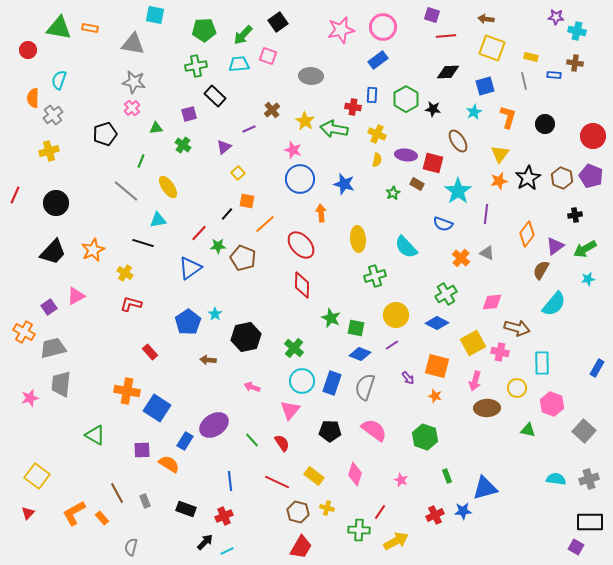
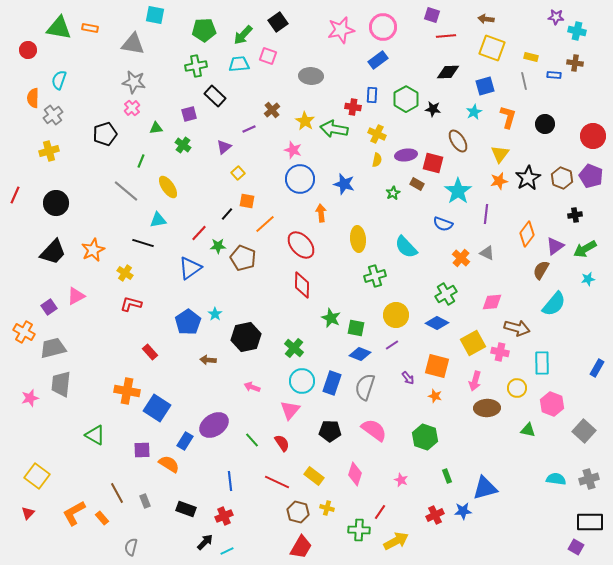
purple ellipse at (406, 155): rotated 15 degrees counterclockwise
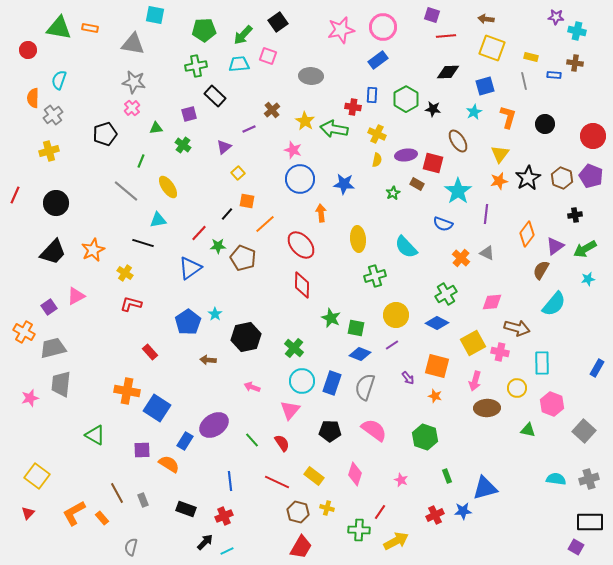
blue star at (344, 184): rotated 10 degrees counterclockwise
gray rectangle at (145, 501): moved 2 px left, 1 px up
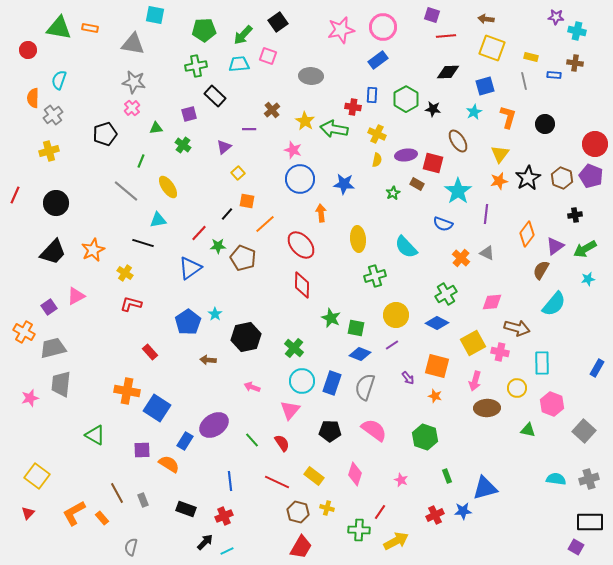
purple line at (249, 129): rotated 24 degrees clockwise
red circle at (593, 136): moved 2 px right, 8 px down
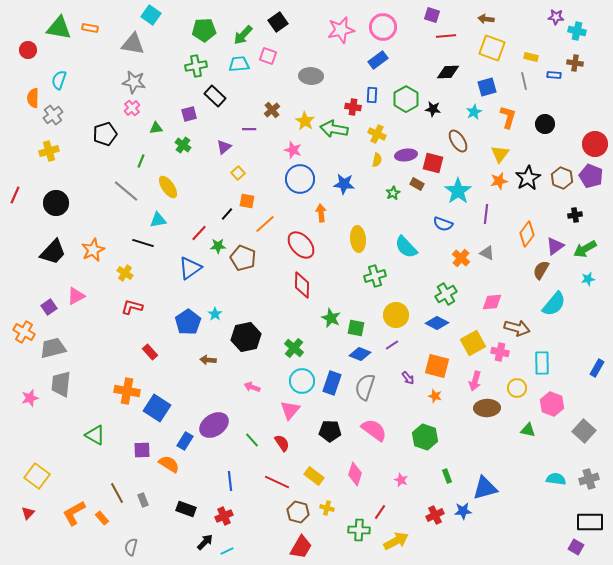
cyan square at (155, 15): moved 4 px left; rotated 24 degrees clockwise
blue square at (485, 86): moved 2 px right, 1 px down
red L-shape at (131, 304): moved 1 px right, 3 px down
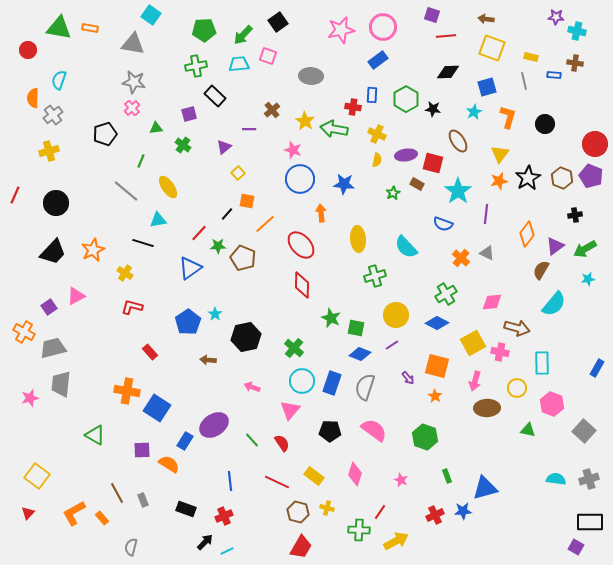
orange star at (435, 396): rotated 16 degrees clockwise
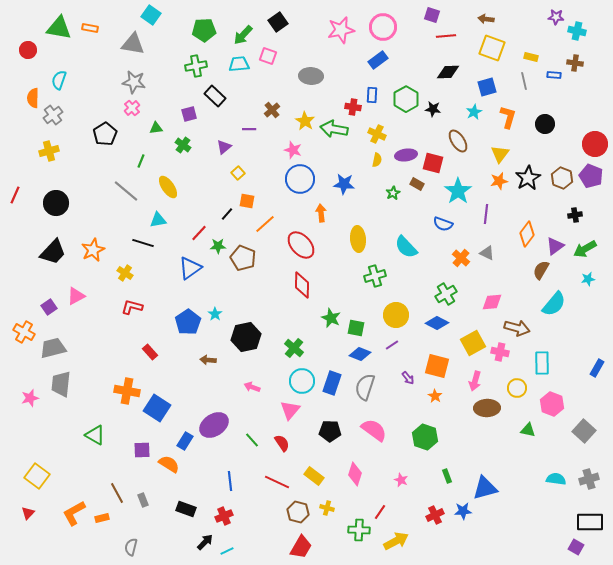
black pentagon at (105, 134): rotated 15 degrees counterclockwise
orange rectangle at (102, 518): rotated 64 degrees counterclockwise
